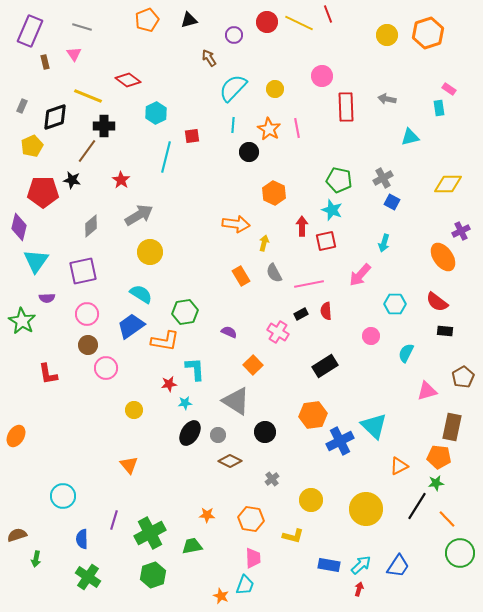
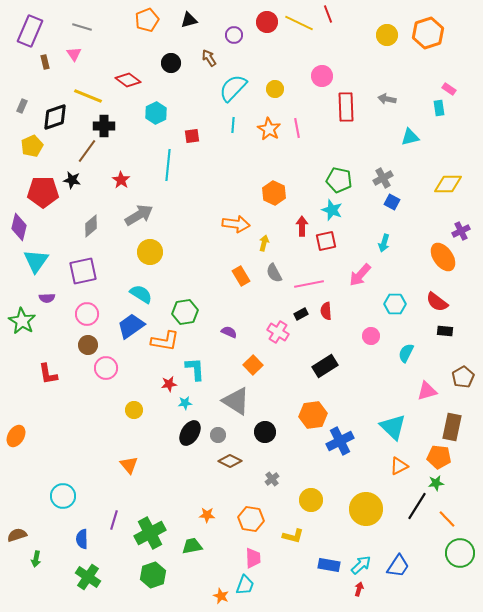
black circle at (249, 152): moved 78 px left, 89 px up
cyan line at (166, 157): moved 2 px right, 8 px down; rotated 8 degrees counterclockwise
cyan triangle at (374, 426): moved 19 px right, 1 px down
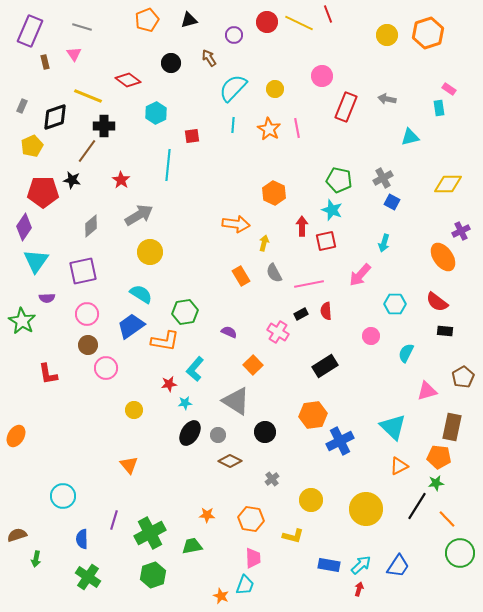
red rectangle at (346, 107): rotated 24 degrees clockwise
purple diamond at (19, 227): moved 5 px right; rotated 20 degrees clockwise
cyan L-shape at (195, 369): rotated 135 degrees counterclockwise
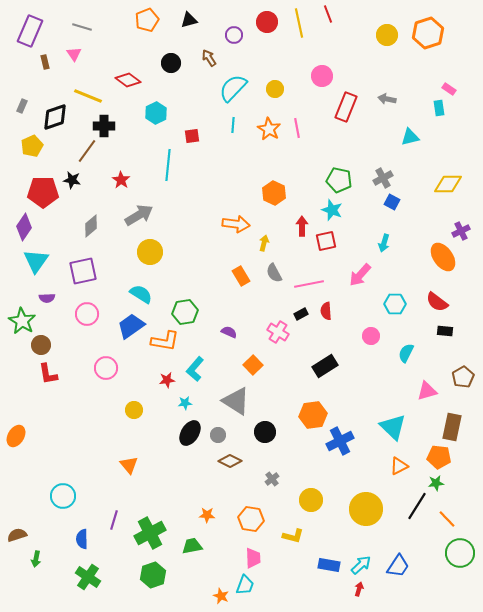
yellow line at (299, 23): rotated 52 degrees clockwise
brown circle at (88, 345): moved 47 px left
red star at (169, 384): moved 2 px left, 4 px up
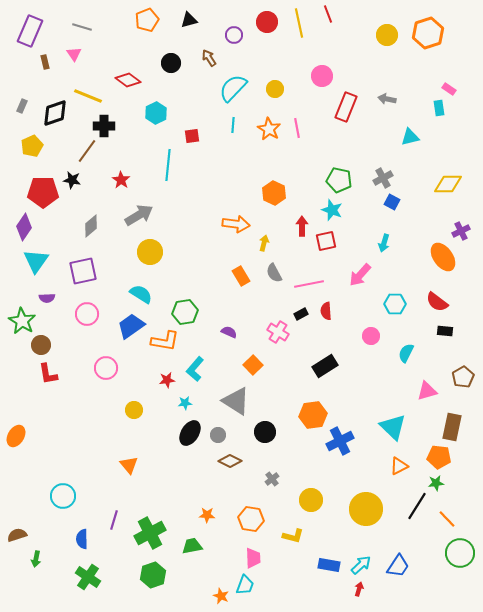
black diamond at (55, 117): moved 4 px up
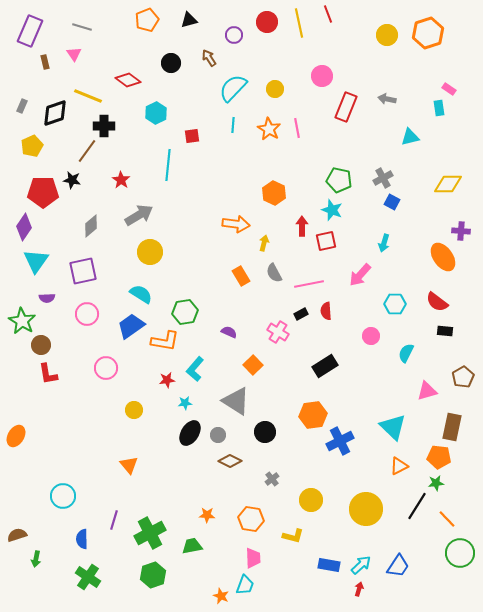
purple cross at (461, 231): rotated 30 degrees clockwise
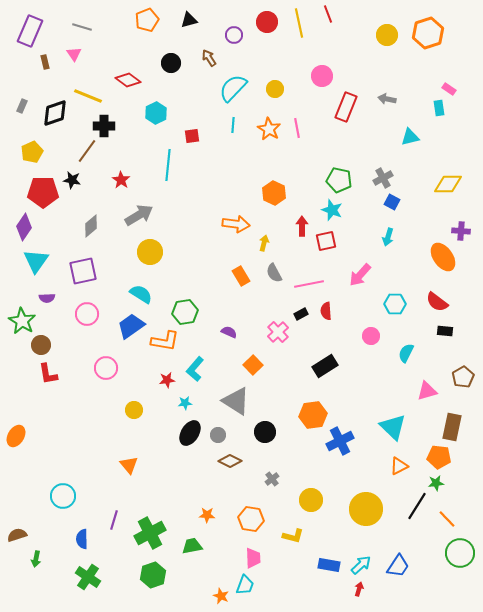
yellow pentagon at (32, 146): moved 6 px down
cyan arrow at (384, 243): moved 4 px right, 6 px up
pink cross at (278, 332): rotated 15 degrees clockwise
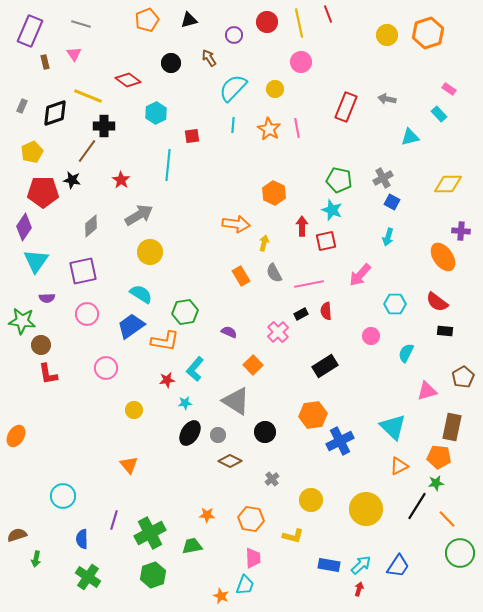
gray line at (82, 27): moved 1 px left, 3 px up
pink circle at (322, 76): moved 21 px left, 14 px up
cyan rectangle at (439, 108): moved 6 px down; rotated 35 degrees counterclockwise
green star at (22, 321): rotated 24 degrees counterclockwise
